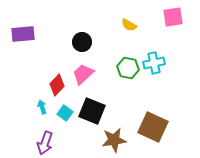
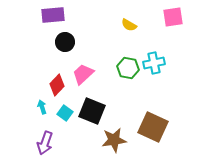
purple rectangle: moved 30 px right, 19 px up
black circle: moved 17 px left
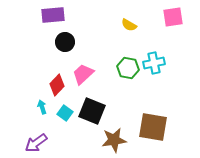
brown square: rotated 16 degrees counterclockwise
purple arrow: moved 9 px left; rotated 35 degrees clockwise
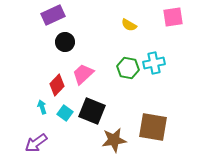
purple rectangle: rotated 20 degrees counterclockwise
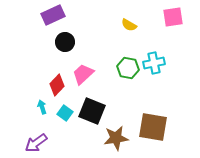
brown star: moved 2 px right, 2 px up
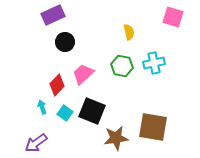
pink square: rotated 25 degrees clockwise
yellow semicircle: moved 7 px down; rotated 133 degrees counterclockwise
green hexagon: moved 6 px left, 2 px up
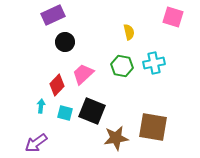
cyan arrow: moved 1 px left, 1 px up; rotated 24 degrees clockwise
cyan square: rotated 21 degrees counterclockwise
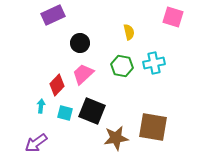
black circle: moved 15 px right, 1 px down
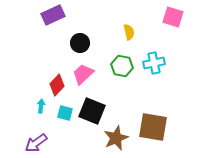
brown star: rotated 15 degrees counterclockwise
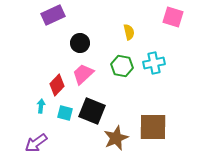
brown square: rotated 8 degrees counterclockwise
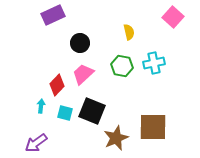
pink square: rotated 25 degrees clockwise
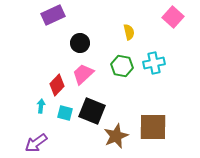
brown star: moved 2 px up
